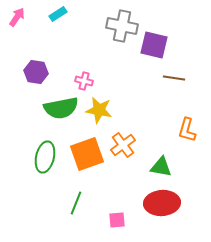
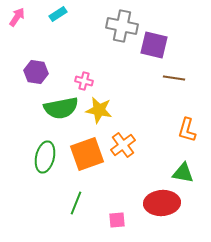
green triangle: moved 22 px right, 6 px down
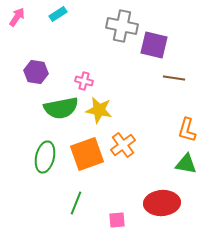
green triangle: moved 3 px right, 9 px up
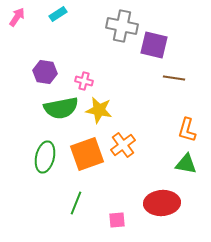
purple hexagon: moved 9 px right
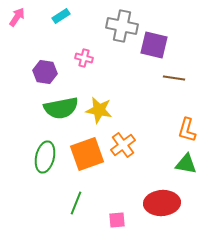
cyan rectangle: moved 3 px right, 2 px down
pink cross: moved 23 px up
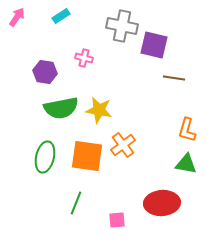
orange square: moved 2 px down; rotated 28 degrees clockwise
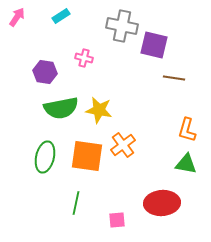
green line: rotated 10 degrees counterclockwise
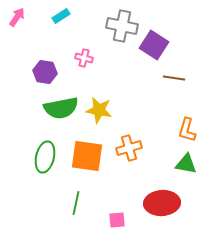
purple square: rotated 20 degrees clockwise
orange cross: moved 6 px right, 3 px down; rotated 20 degrees clockwise
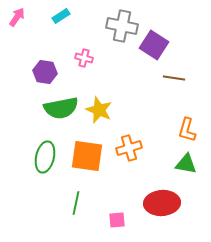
yellow star: rotated 12 degrees clockwise
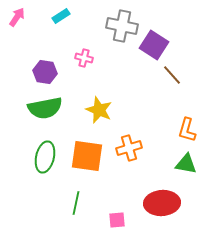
brown line: moved 2 px left, 3 px up; rotated 40 degrees clockwise
green semicircle: moved 16 px left
